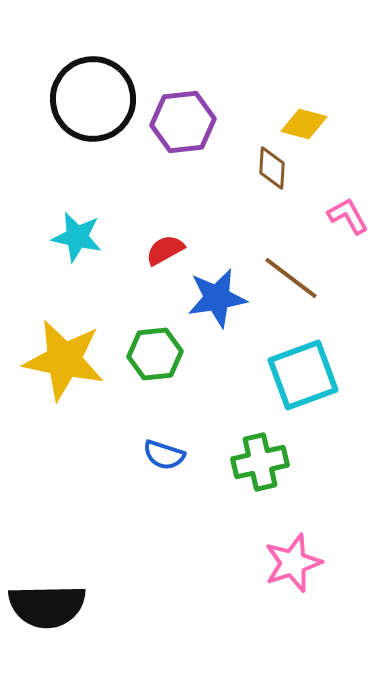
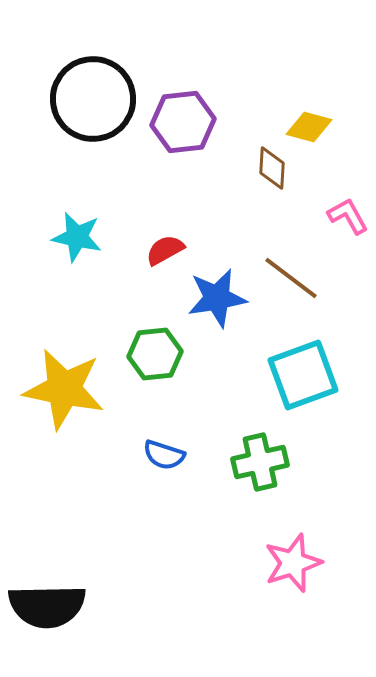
yellow diamond: moved 5 px right, 3 px down
yellow star: moved 29 px down
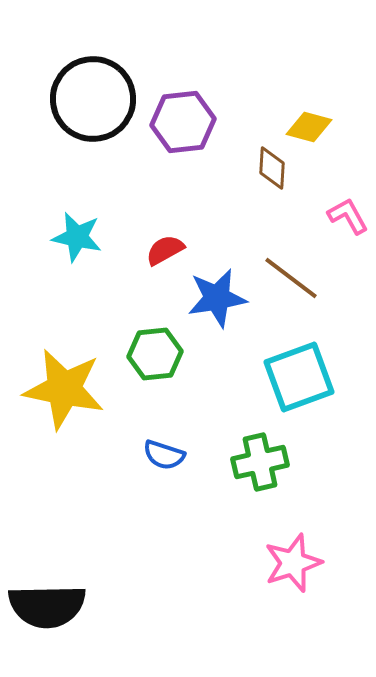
cyan square: moved 4 px left, 2 px down
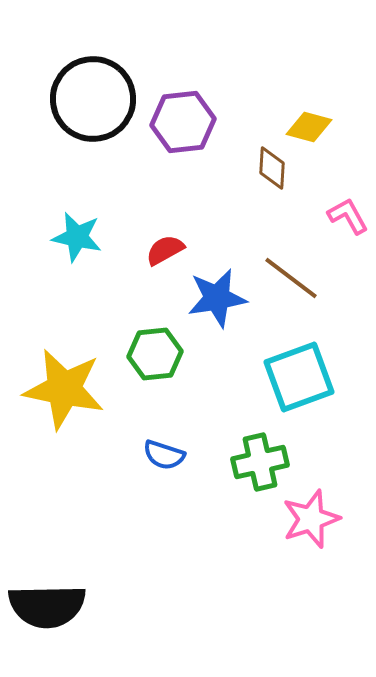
pink star: moved 18 px right, 44 px up
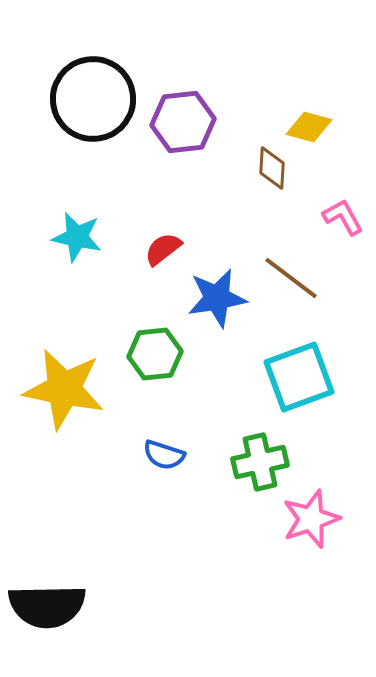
pink L-shape: moved 5 px left, 1 px down
red semicircle: moved 2 px left, 1 px up; rotated 9 degrees counterclockwise
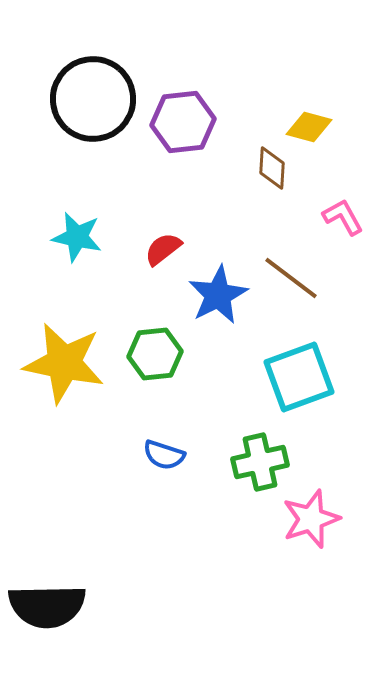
blue star: moved 1 px right, 3 px up; rotated 18 degrees counterclockwise
yellow star: moved 26 px up
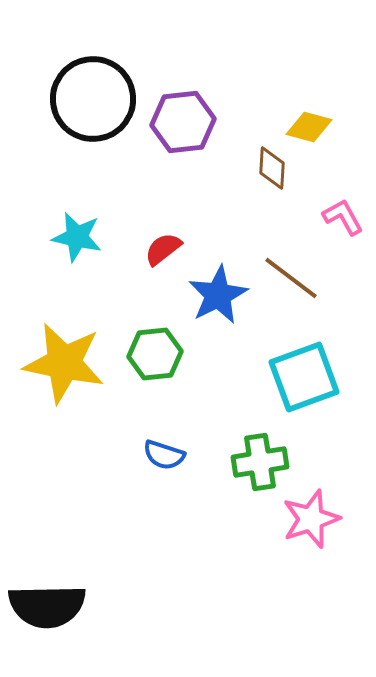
cyan square: moved 5 px right
green cross: rotated 4 degrees clockwise
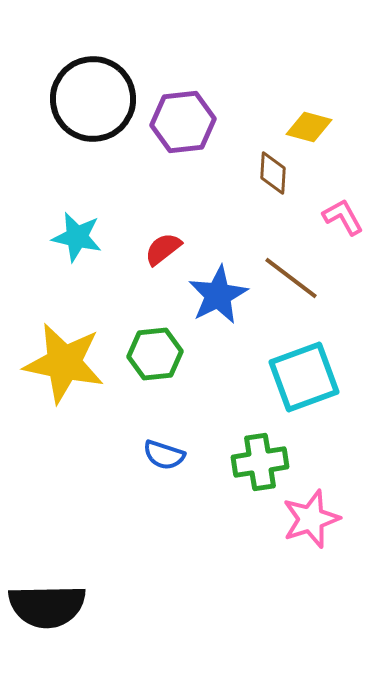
brown diamond: moved 1 px right, 5 px down
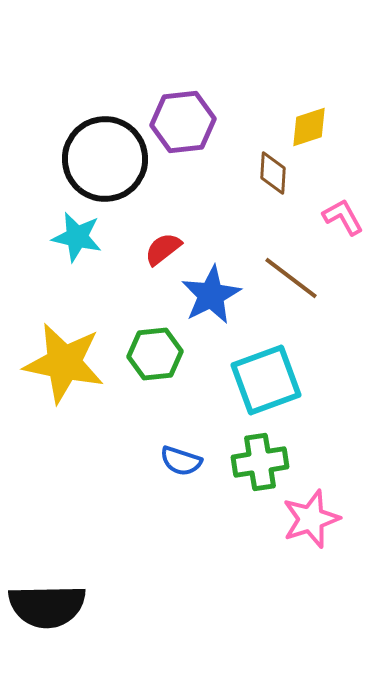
black circle: moved 12 px right, 60 px down
yellow diamond: rotated 33 degrees counterclockwise
blue star: moved 7 px left
cyan square: moved 38 px left, 3 px down
blue semicircle: moved 17 px right, 6 px down
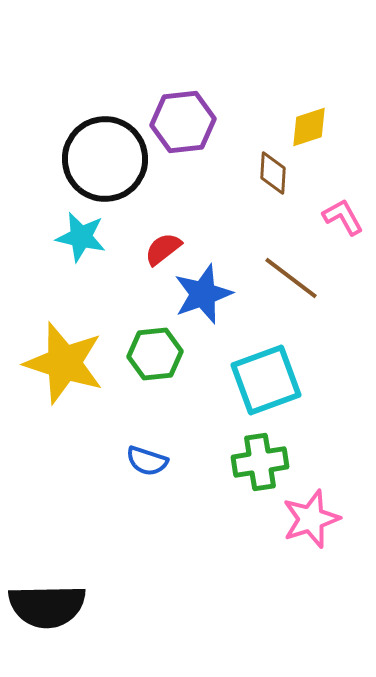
cyan star: moved 4 px right
blue star: moved 8 px left, 1 px up; rotated 8 degrees clockwise
yellow star: rotated 6 degrees clockwise
blue semicircle: moved 34 px left
